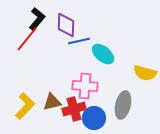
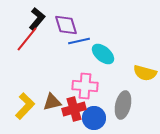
purple diamond: rotated 20 degrees counterclockwise
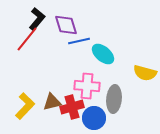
pink cross: moved 2 px right
gray ellipse: moved 9 px left, 6 px up; rotated 8 degrees counterclockwise
red cross: moved 2 px left, 2 px up
